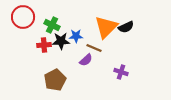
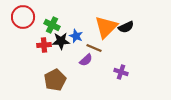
blue star: rotated 24 degrees clockwise
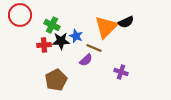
red circle: moved 3 px left, 2 px up
black semicircle: moved 5 px up
brown pentagon: moved 1 px right
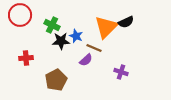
red cross: moved 18 px left, 13 px down
